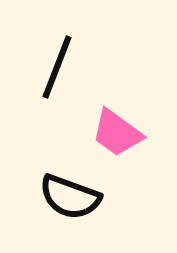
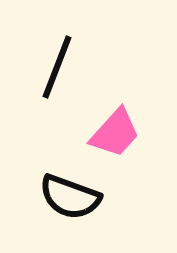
pink trapezoid: moved 2 px left; rotated 84 degrees counterclockwise
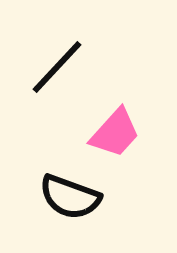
black line: rotated 22 degrees clockwise
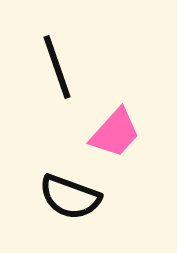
black line: rotated 62 degrees counterclockwise
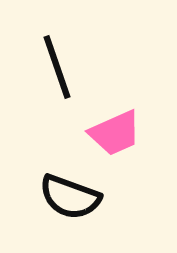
pink trapezoid: rotated 24 degrees clockwise
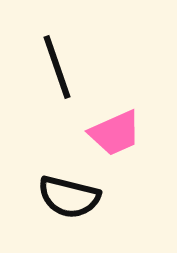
black semicircle: moved 1 px left; rotated 6 degrees counterclockwise
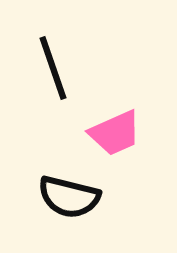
black line: moved 4 px left, 1 px down
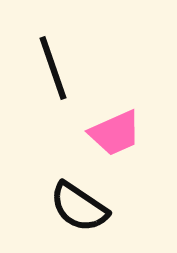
black semicircle: moved 10 px right, 10 px down; rotated 20 degrees clockwise
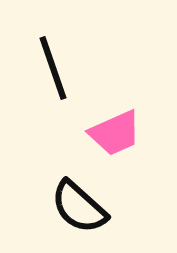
black semicircle: rotated 8 degrees clockwise
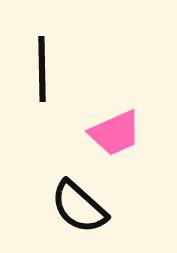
black line: moved 11 px left, 1 px down; rotated 18 degrees clockwise
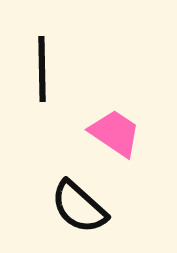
pink trapezoid: rotated 122 degrees counterclockwise
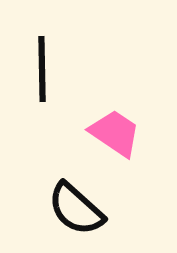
black semicircle: moved 3 px left, 2 px down
